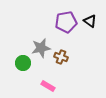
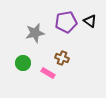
gray star: moved 6 px left, 15 px up
brown cross: moved 1 px right, 1 px down
pink rectangle: moved 13 px up
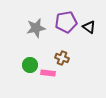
black triangle: moved 1 px left, 6 px down
gray star: moved 1 px right, 5 px up
green circle: moved 7 px right, 2 px down
pink rectangle: rotated 24 degrees counterclockwise
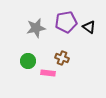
green circle: moved 2 px left, 4 px up
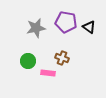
purple pentagon: rotated 20 degrees clockwise
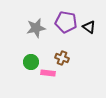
green circle: moved 3 px right, 1 px down
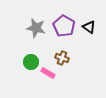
purple pentagon: moved 2 px left, 4 px down; rotated 20 degrees clockwise
gray star: rotated 24 degrees clockwise
pink rectangle: rotated 24 degrees clockwise
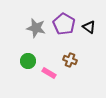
purple pentagon: moved 2 px up
brown cross: moved 8 px right, 2 px down
green circle: moved 3 px left, 1 px up
pink rectangle: moved 1 px right
